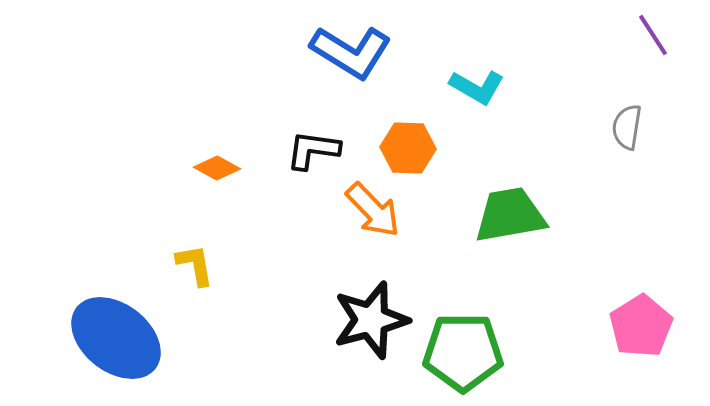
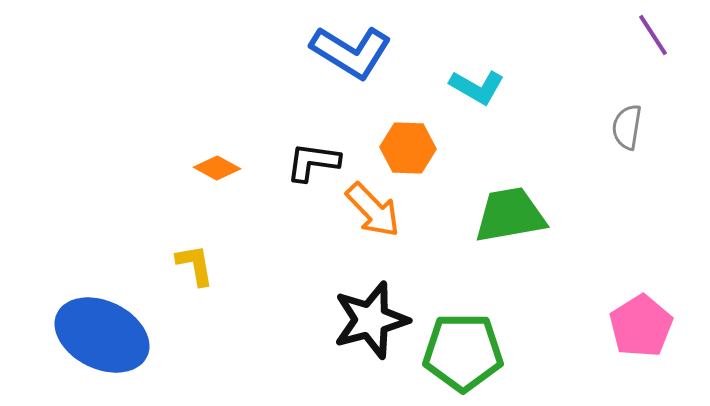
black L-shape: moved 12 px down
blue ellipse: moved 14 px left, 3 px up; rotated 12 degrees counterclockwise
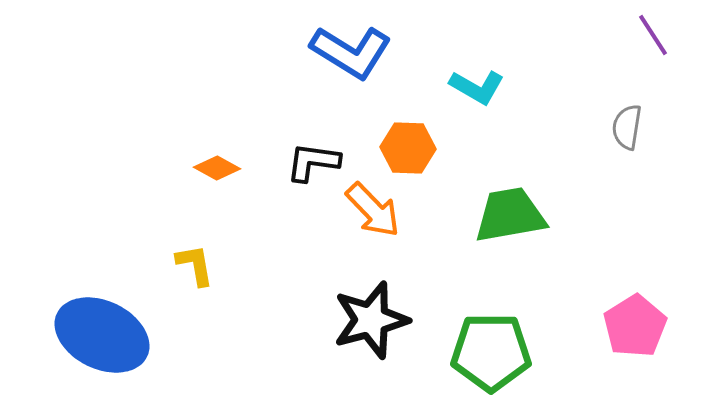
pink pentagon: moved 6 px left
green pentagon: moved 28 px right
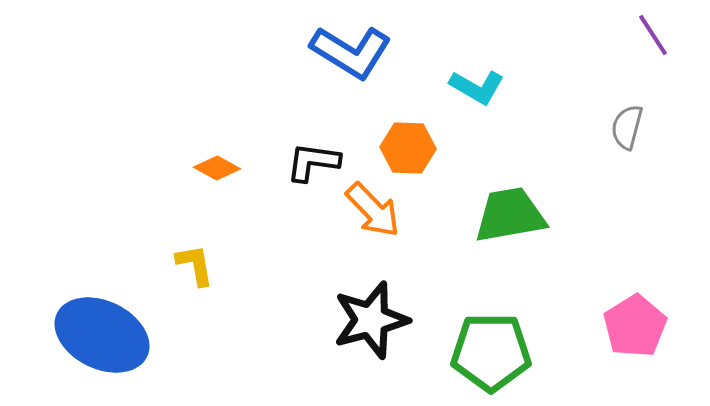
gray semicircle: rotated 6 degrees clockwise
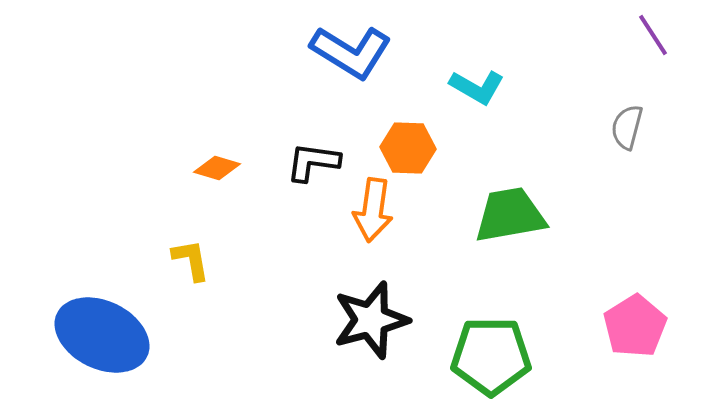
orange diamond: rotated 12 degrees counterclockwise
orange arrow: rotated 52 degrees clockwise
yellow L-shape: moved 4 px left, 5 px up
green pentagon: moved 4 px down
